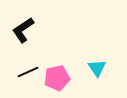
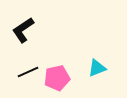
cyan triangle: rotated 42 degrees clockwise
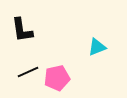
black L-shape: moved 1 px left; rotated 64 degrees counterclockwise
cyan triangle: moved 21 px up
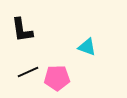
cyan triangle: moved 10 px left; rotated 42 degrees clockwise
pink pentagon: rotated 10 degrees clockwise
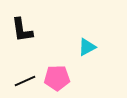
cyan triangle: rotated 48 degrees counterclockwise
black line: moved 3 px left, 9 px down
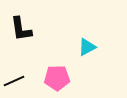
black L-shape: moved 1 px left, 1 px up
black line: moved 11 px left
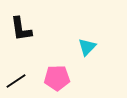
cyan triangle: rotated 18 degrees counterclockwise
black line: moved 2 px right; rotated 10 degrees counterclockwise
